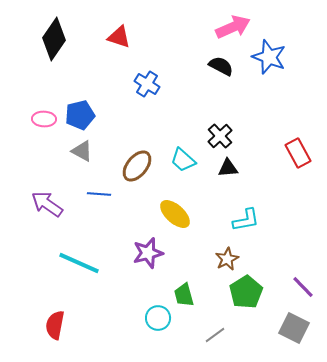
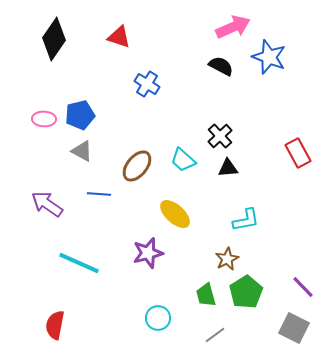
green trapezoid: moved 22 px right
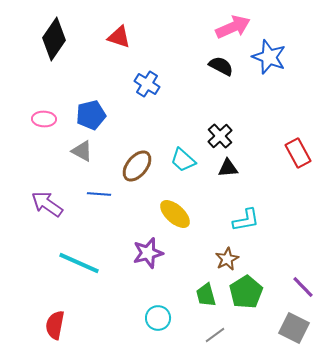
blue pentagon: moved 11 px right
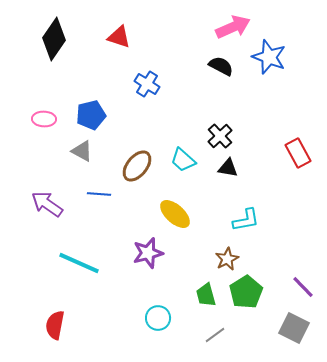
black triangle: rotated 15 degrees clockwise
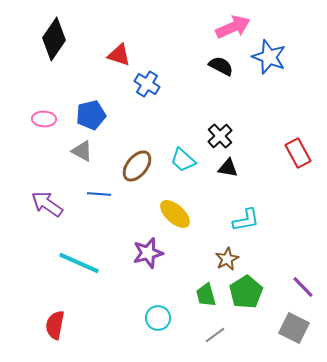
red triangle: moved 18 px down
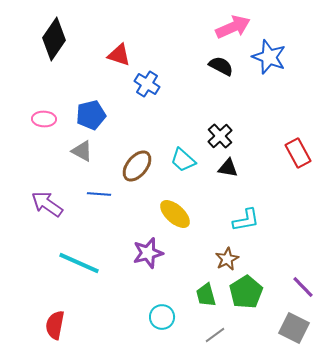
cyan circle: moved 4 px right, 1 px up
